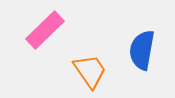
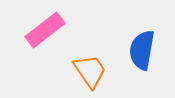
pink rectangle: rotated 6 degrees clockwise
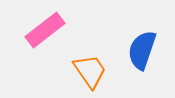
blue semicircle: rotated 9 degrees clockwise
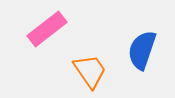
pink rectangle: moved 2 px right, 1 px up
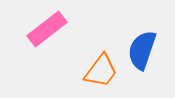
orange trapezoid: moved 11 px right; rotated 72 degrees clockwise
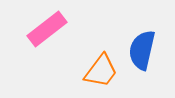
blue semicircle: rotated 6 degrees counterclockwise
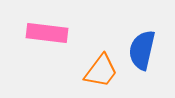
pink rectangle: moved 4 px down; rotated 45 degrees clockwise
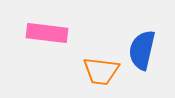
orange trapezoid: rotated 60 degrees clockwise
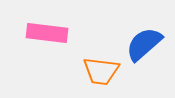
blue semicircle: moved 2 px right, 6 px up; rotated 36 degrees clockwise
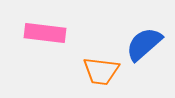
pink rectangle: moved 2 px left
